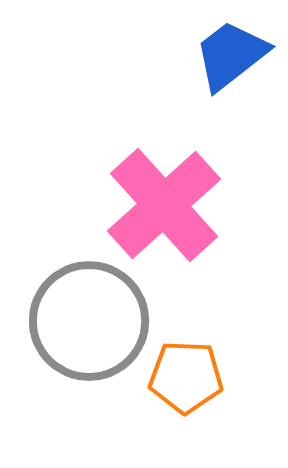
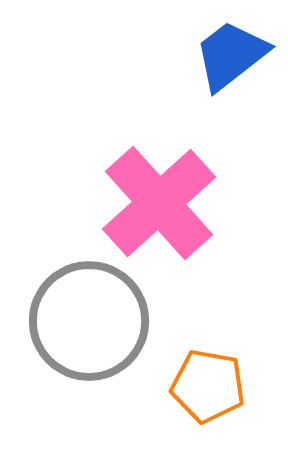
pink cross: moved 5 px left, 2 px up
orange pentagon: moved 22 px right, 9 px down; rotated 8 degrees clockwise
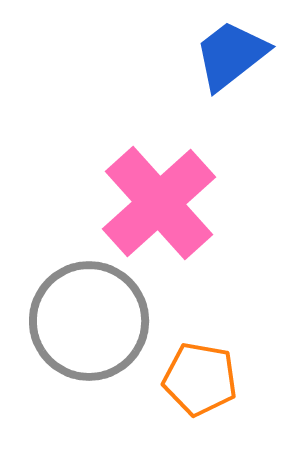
orange pentagon: moved 8 px left, 7 px up
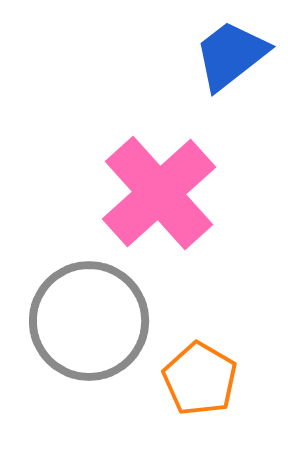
pink cross: moved 10 px up
orange pentagon: rotated 20 degrees clockwise
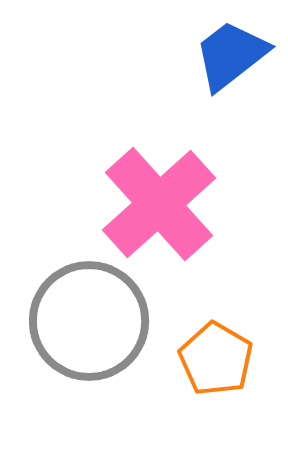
pink cross: moved 11 px down
orange pentagon: moved 16 px right, 20 px up
